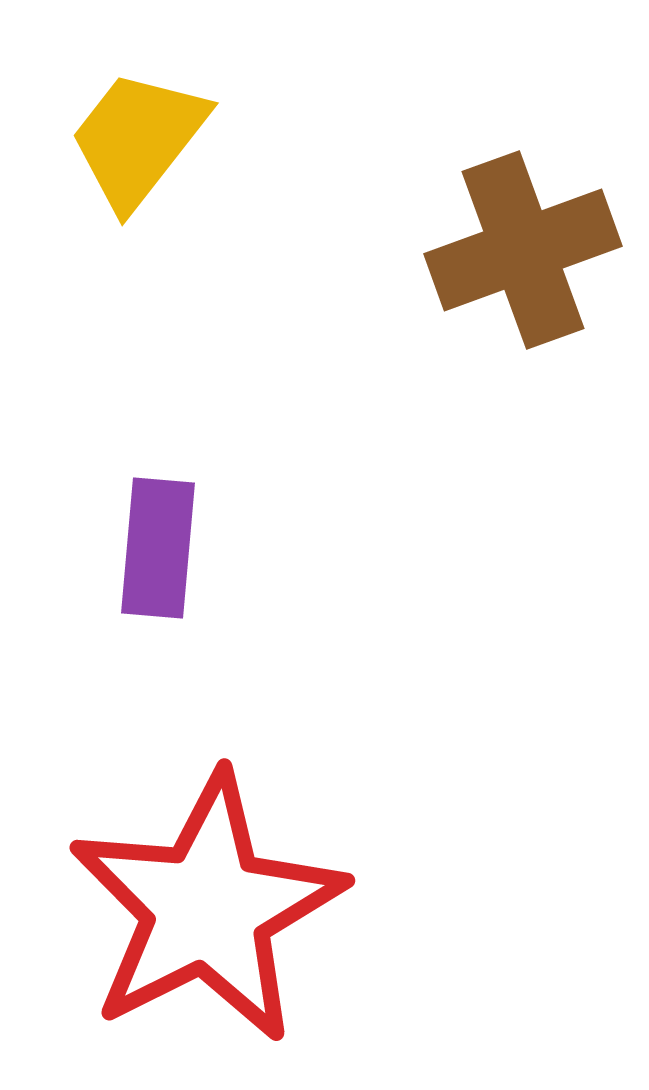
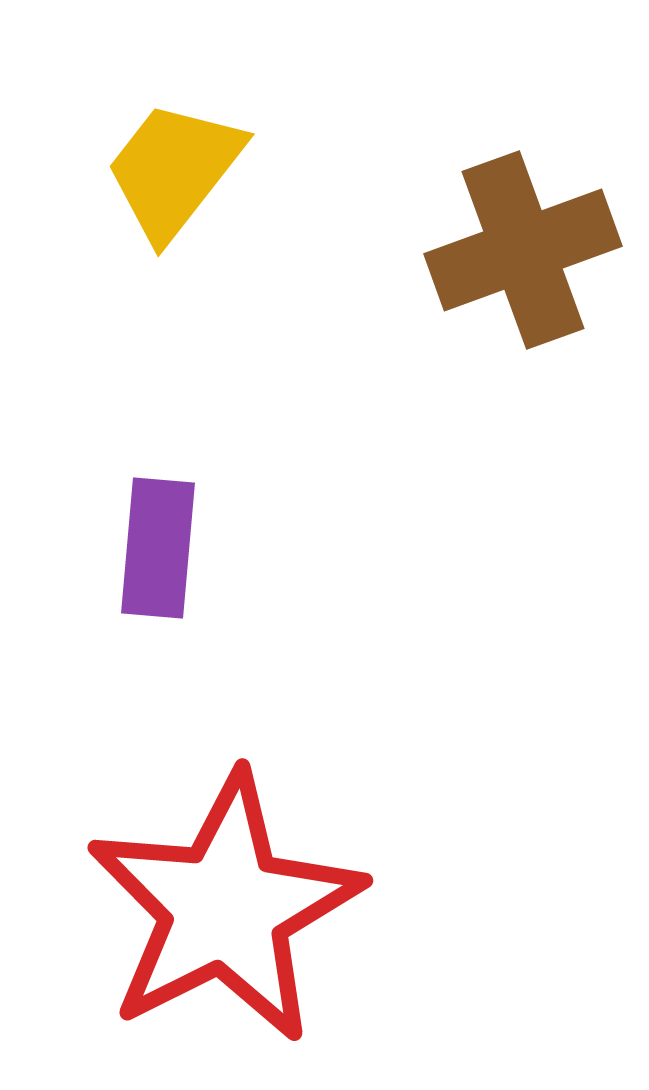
yellow trapezoid: moved 36 px right, 31 px down
red star: moved 18 px right
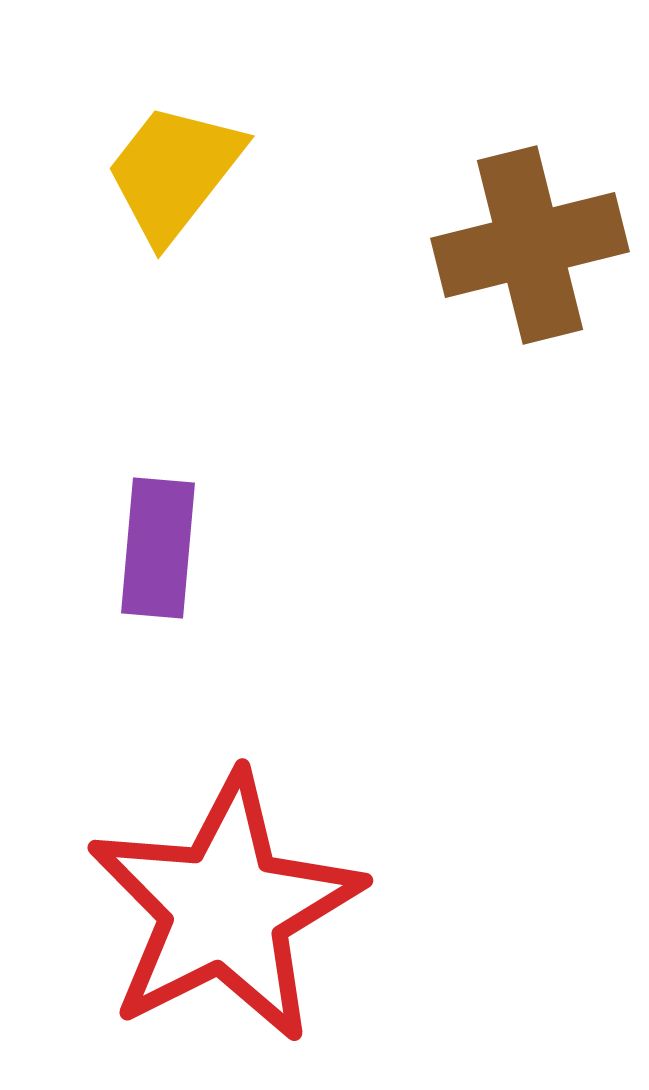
yellow trapezoid: moved 2 px down
brown cross: moved 7 px right, 5 px up; rotated 6 degrees clockwise
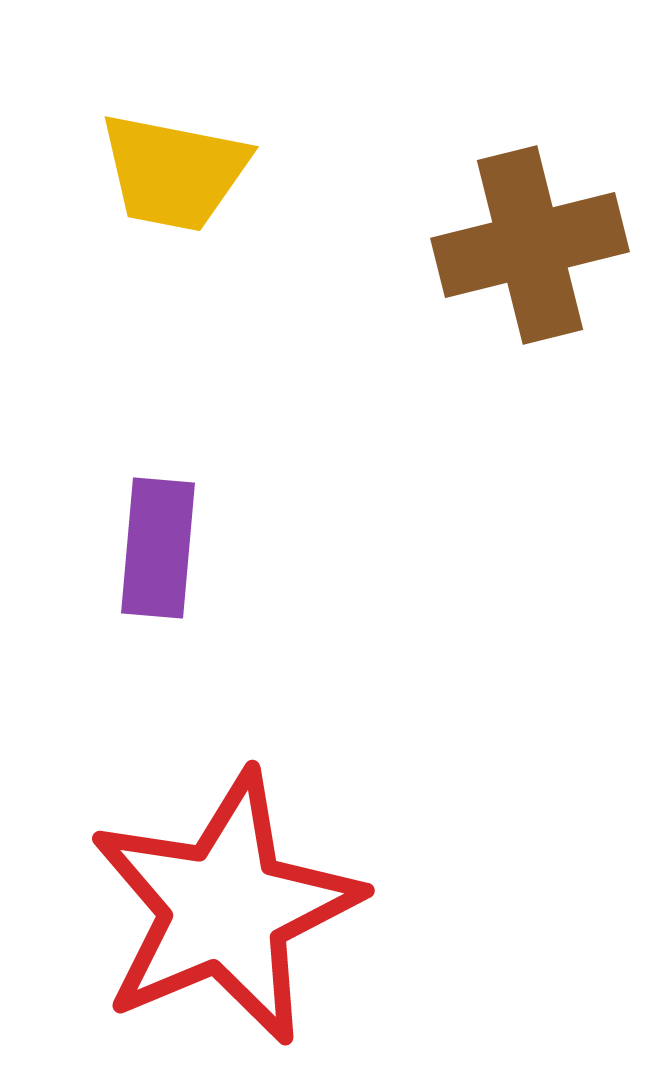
yellow trapezoid: rotated 117 degrees counterclockwise
red star: rotated 4 degrees clockwise
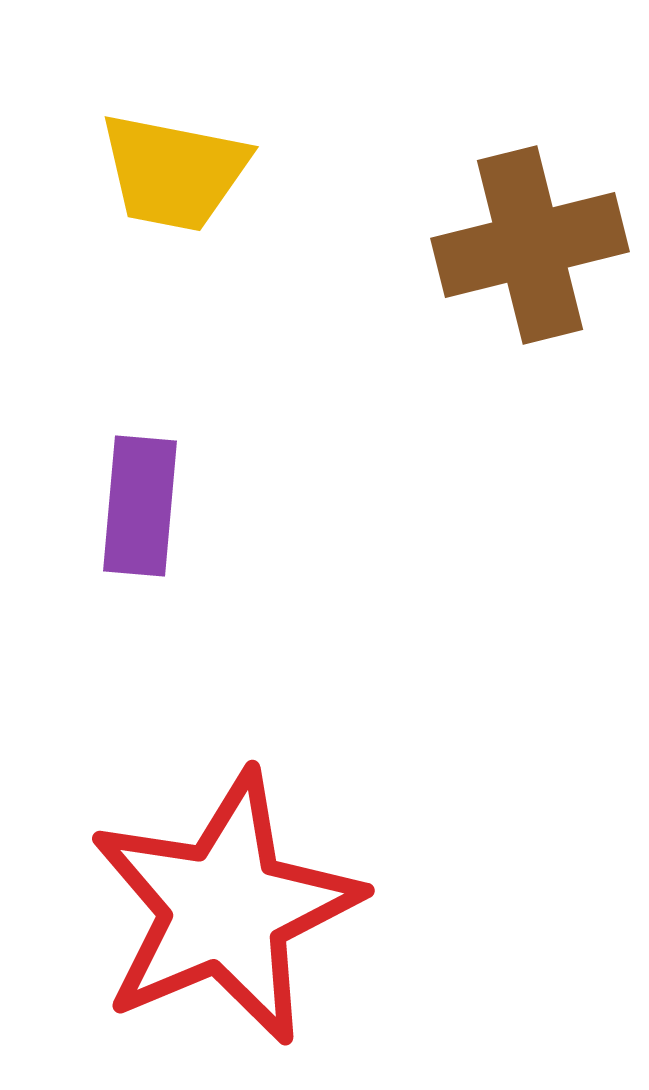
purple rectangle: moved 18 px left, 42 px up
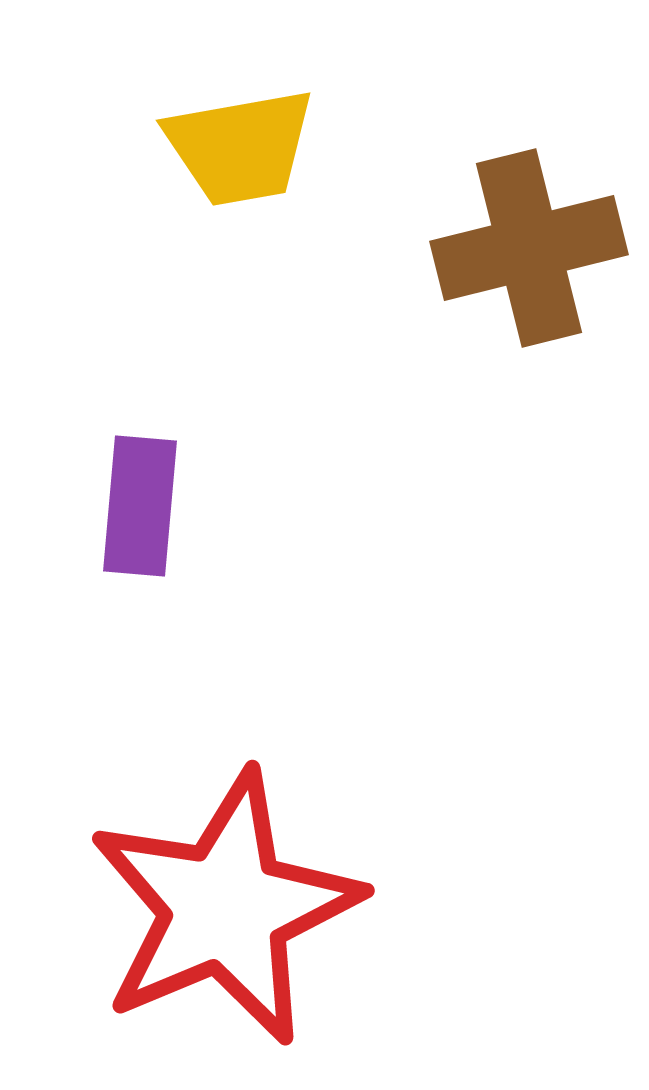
yellow trapezoid: moved 66 px right, 25 px up; rotated 21 degrees counterclockwise
brown cross: moved 1 px left, 3 px down
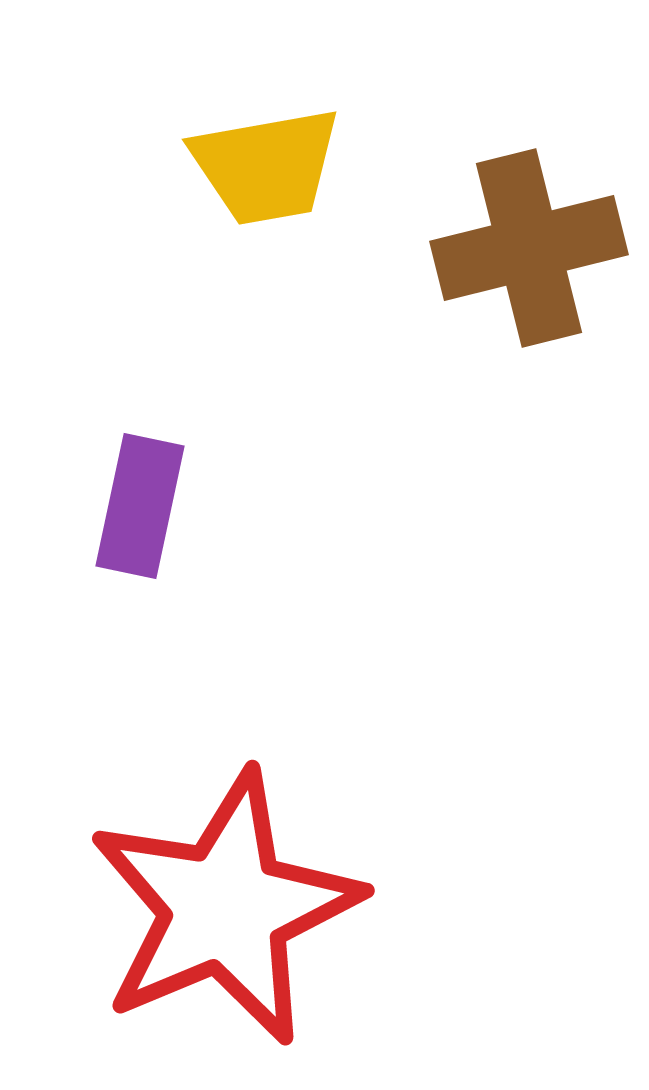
yellow trapezoid: moved 26 px right, 19 px down
purple rectangle: rotated 7 degrees clockwise
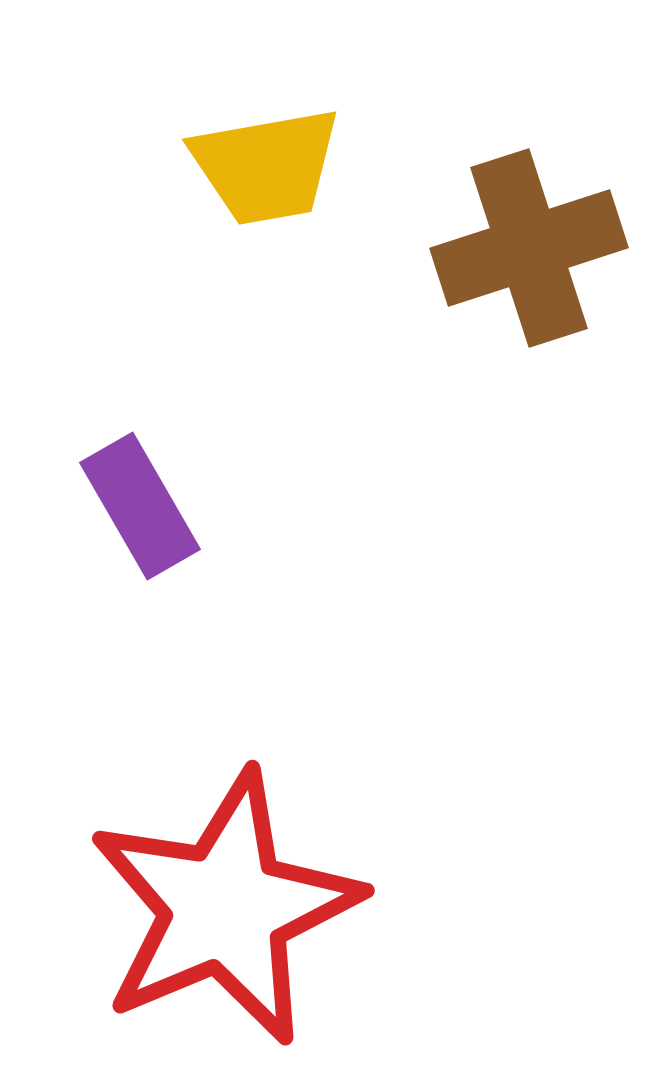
brown cross: rotated 4 degrees counterclockwise
purple rectangle: rotated 42 degrees counterclockwise
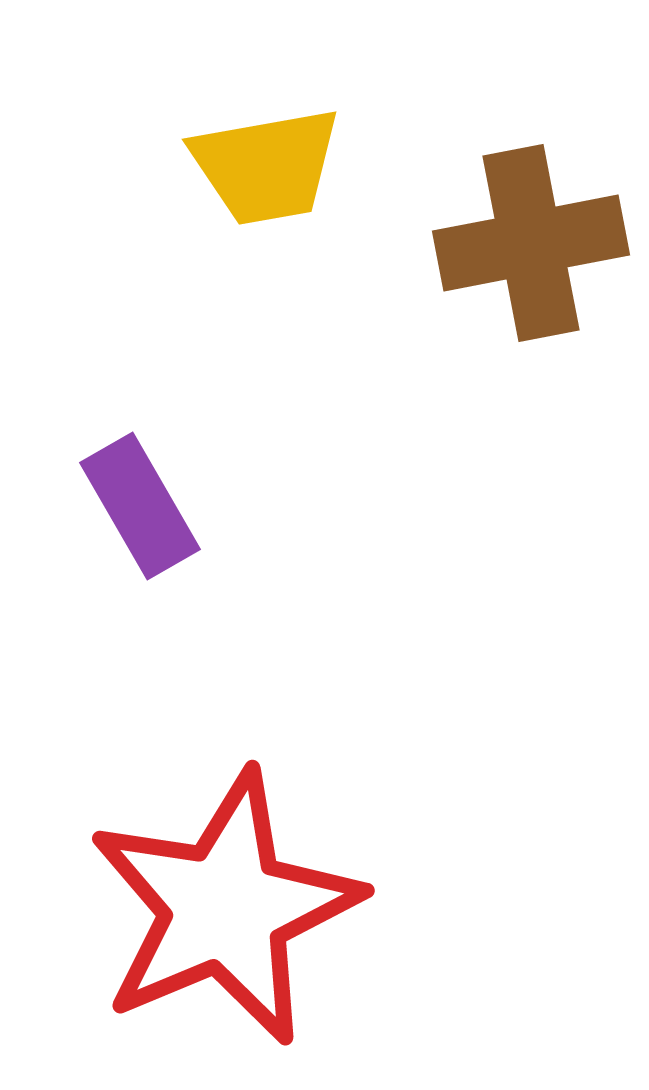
brown cross: moved 2 px right, 5 px up; rotated 7 degrees clockwise
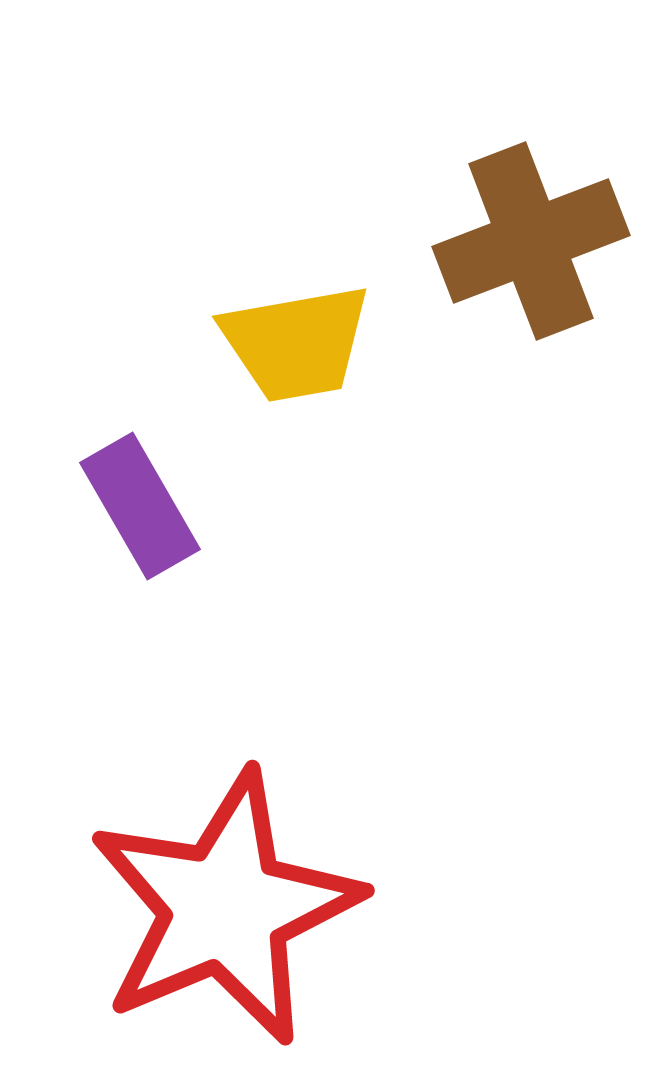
yellow trapezoid: moved 30 px right, 177 px down
brown cross: moved 2 px up; rotated 10 degrees counterclockwise
